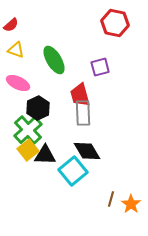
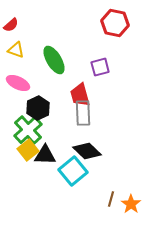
black diamond: rotated 16 degrees counterclockwise
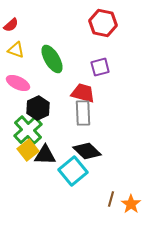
red hexagon: moved 12 px left
green ellipse: moved 2 px left, 1 px up
red trapezoid: moved 3 px right, 2 px up; rotated 120 degrees clockwise
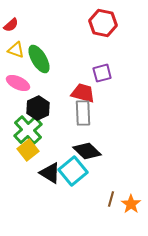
green ellipse: moved 13 px left
purple square: moved 2 px right, 6 px down
black triangle: moved 5 px right, 18 px down; rotated 30 degrees clockwise
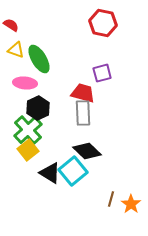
red semicircle: rotated 105 degrees counterclockwise
pink ellipse: moved 7 px right; rotated 20 degrees counterclockwise
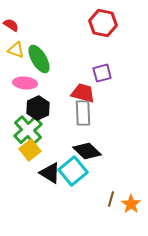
yellow square: moved 2 px right
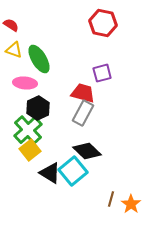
yellow triangle: moved 2 px left
gray rectangle: rotated 30 degrees clockwise
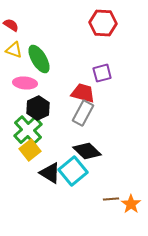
red hexagon: rotated 8 degrees counterclockwise
brown line: rotated 70 degrees clockwise
